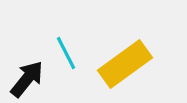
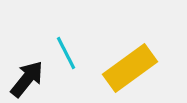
yellow rectangle: moved 5 px right, 4 px down
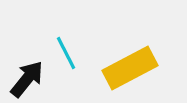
yellow rectangle: rotated 8 degrees clockwise
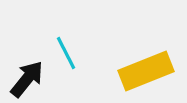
yellow rectangle: moved 16 px right, 3 px down; rotated 6 degrees clockwise
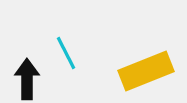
black arrow: rotated 39 degrees counterclockwise
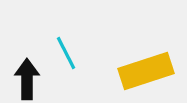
yellow rectangle: rotated 4 degrees clockwise
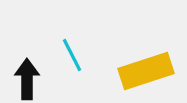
cyan line: moved 6 px right, 2 px down
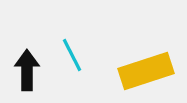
black arrow: moved 9 px up
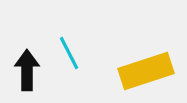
cyan line: moved 3 px left, 2 px up
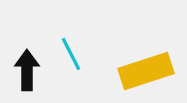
cyan line: moved 2 px right, 1 px down
